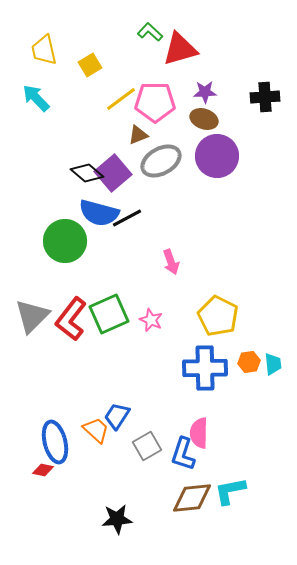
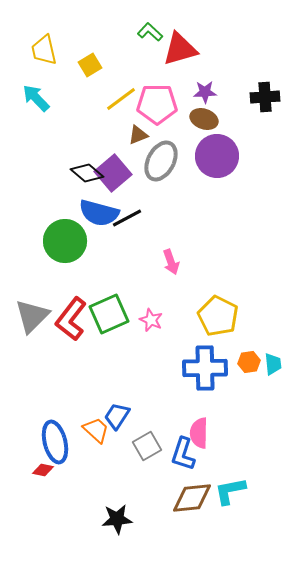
pink pentagon: moved 2 px right, 2 px down
gray ellipse: rotated 33 degrees counterclockwise
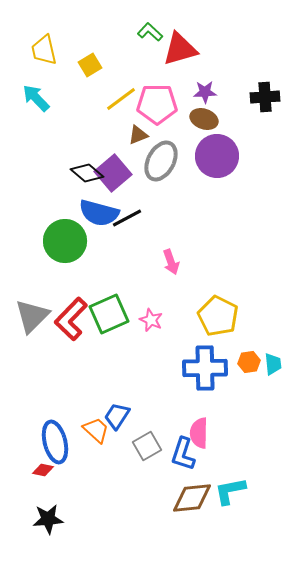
red L-shape: rotated 6 degrees clockwise
black star: moved 69 px left
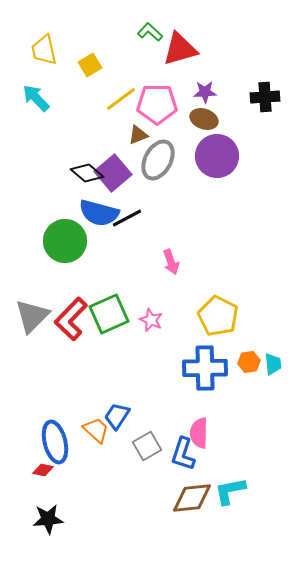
gray ellipse: moved 3 px left, 1 px up
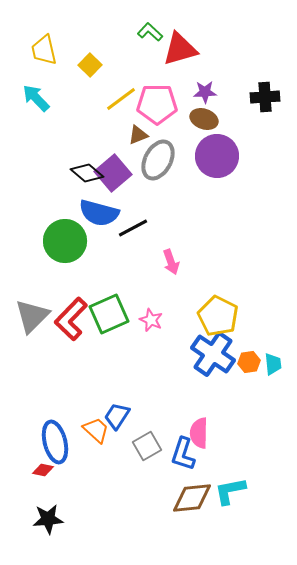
yellow square: rotated 15 degrees counterclockwise
black line: moved 6 px right, 10 px down
blue cross: moved 8 px right, 14 px up; rotated 36 degrees clockwise
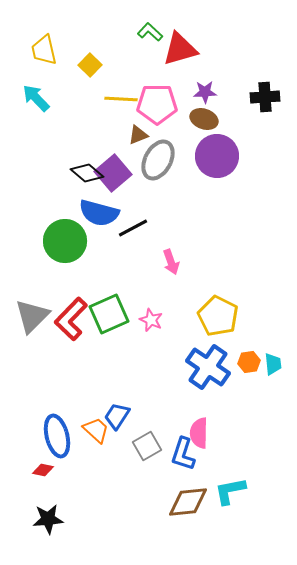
yellow line: rotated 40 degrees clockwise
blue cross: moved 5 px left, 13 px down
blue ellipse: moved 2 px right, 6 px up
brown diamond: moved 4 px left, 4 px down
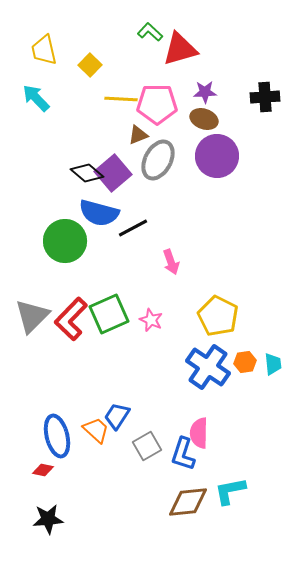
orange hexagon: moved 4 px left
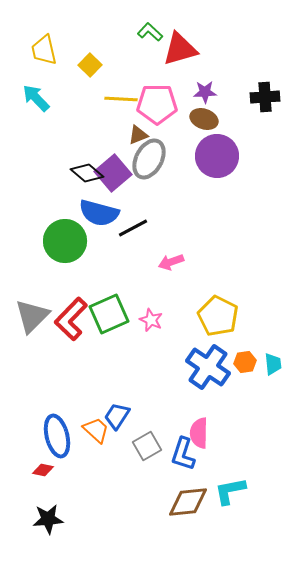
gray ellipse: moved 9 px left, 1 px up
pink arrow: rotated 90 degrees clockwise
